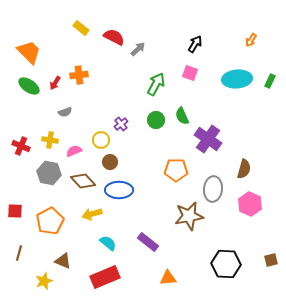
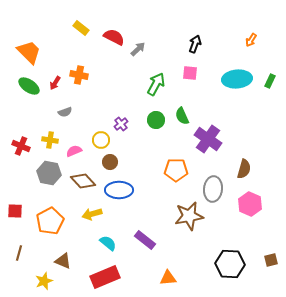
black arrow at (195, 44): rotated 12 degrees counterclockwise
pink square at (190, 73): rotated 14 degrees counterclockwise
orange cross at (79, 75): rotated 18 degrees clockwise
purple rectangle at (148, 242): moved 3 px left, 2 px up
black hexagon at (226, 264): moved 4 px right
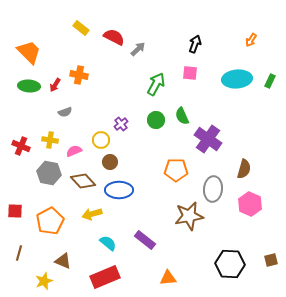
red arrow at (55, 83): moved 2 px down
green ellipse at (29, 86): rotated 30 degrees counterclockwise
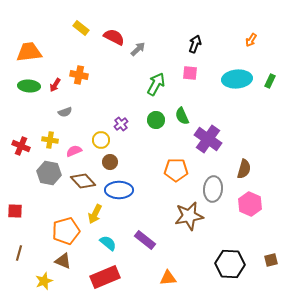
orange trapezoid at (29, 52): rotated 52 degrees counterclockwise
yellow arrow at (92, 214): moved 3 px right; rotated 48 degrees counterclockwise
orange pentagon at (50, 221): moved 16 px right, 10 px down; rotated 12 degrees clockwise
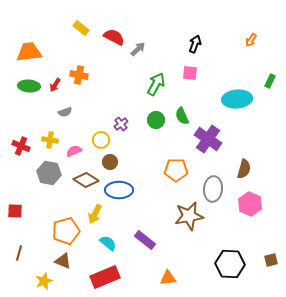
cyan ellipse at (237, 79): moved 20 px down
brown diamond at (83, 181): moved 3 px right, 1 px up; rotated 15 degrees counterclockwise
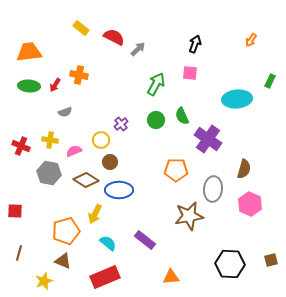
orange triangle at (168, 278): moved 3 px right, 1 px up
